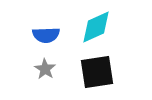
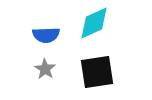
cyan diamond: moved 2 px left, 4 px up
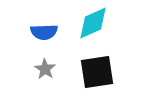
cyan diamond: moved 1 px left
blue semicircle: moved 2 px left, 3 px up
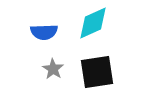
gray star: moved 8 px right
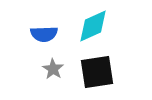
cyan diamond: moved 3 px down
blue semicircle: moved 2 px down
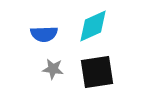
gray star: rotated 25 degrees counterclockwise
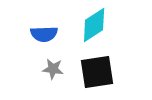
cyan diamond: moved 1 px right, 1 px up; rotated 9 degrees counterclockwise
